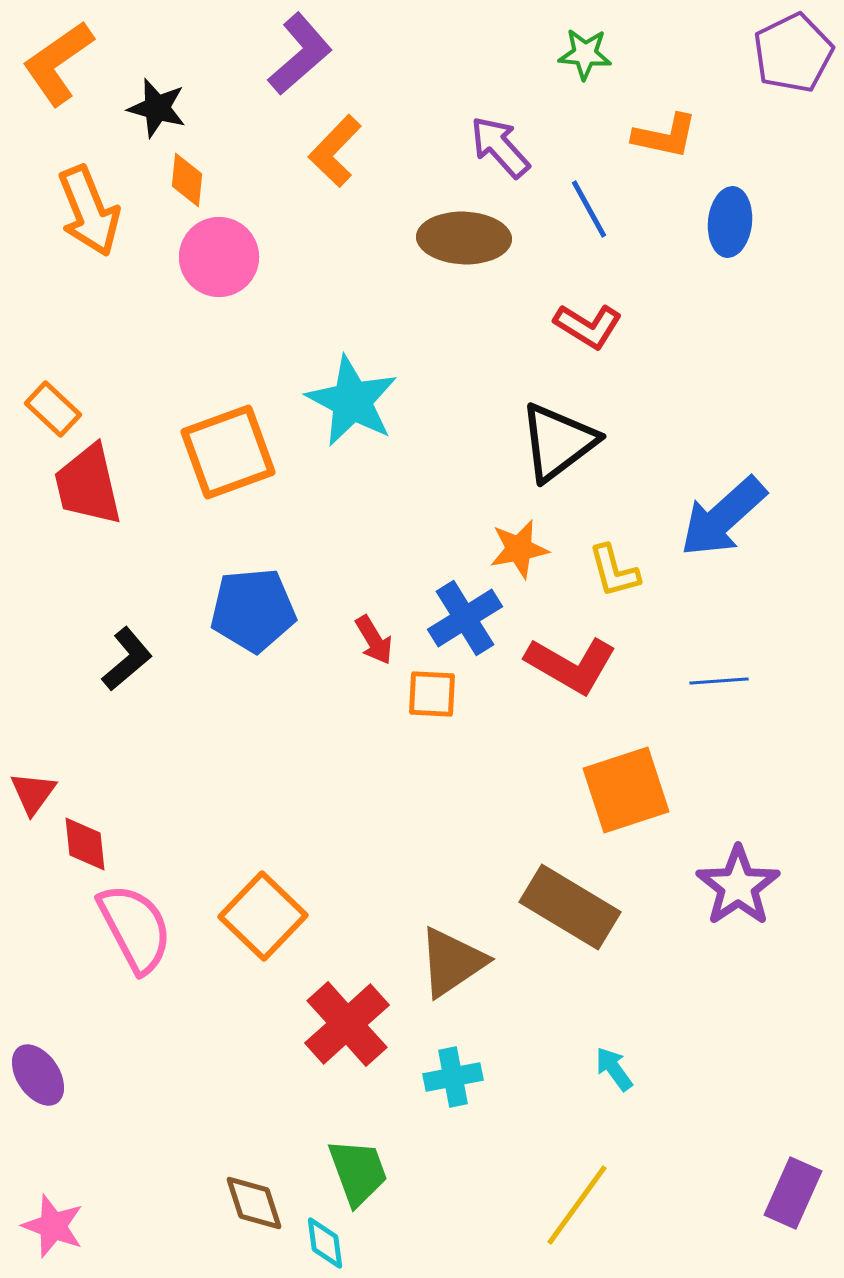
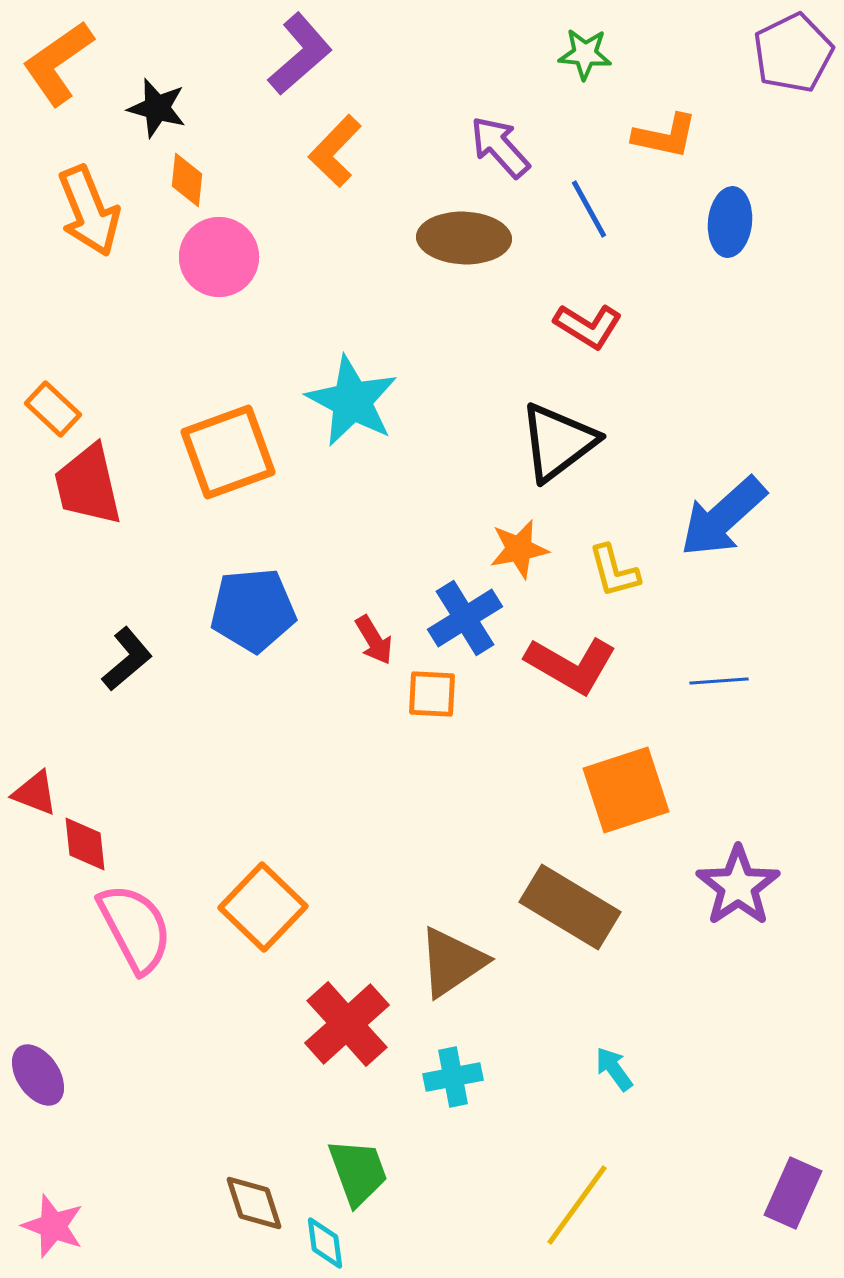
red triangle at (33, 793): moved 2 px right; rotated 45 degrees counterclockwise
orange square at (263, 916): moved 9 px up
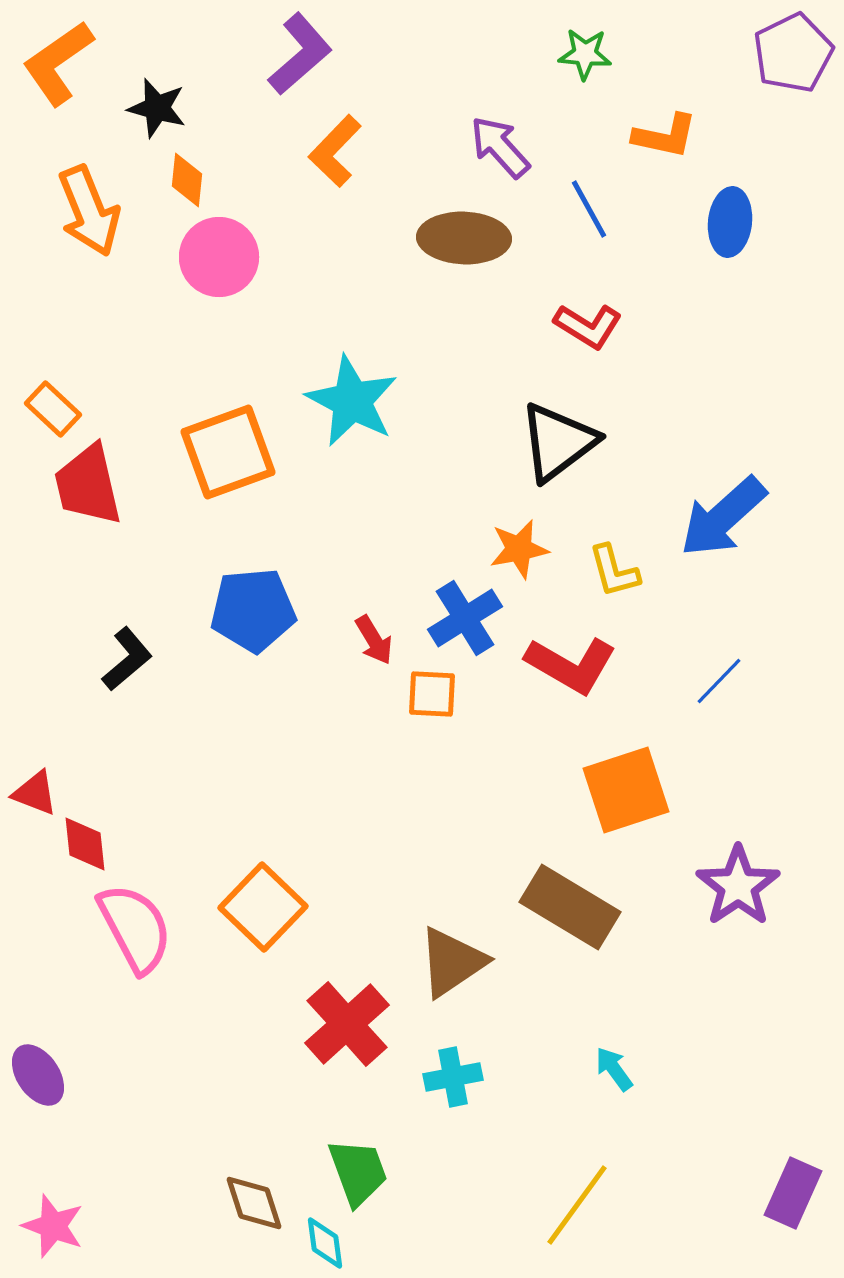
blue line at (719, 681): rotated 42 degrees counterclockwise
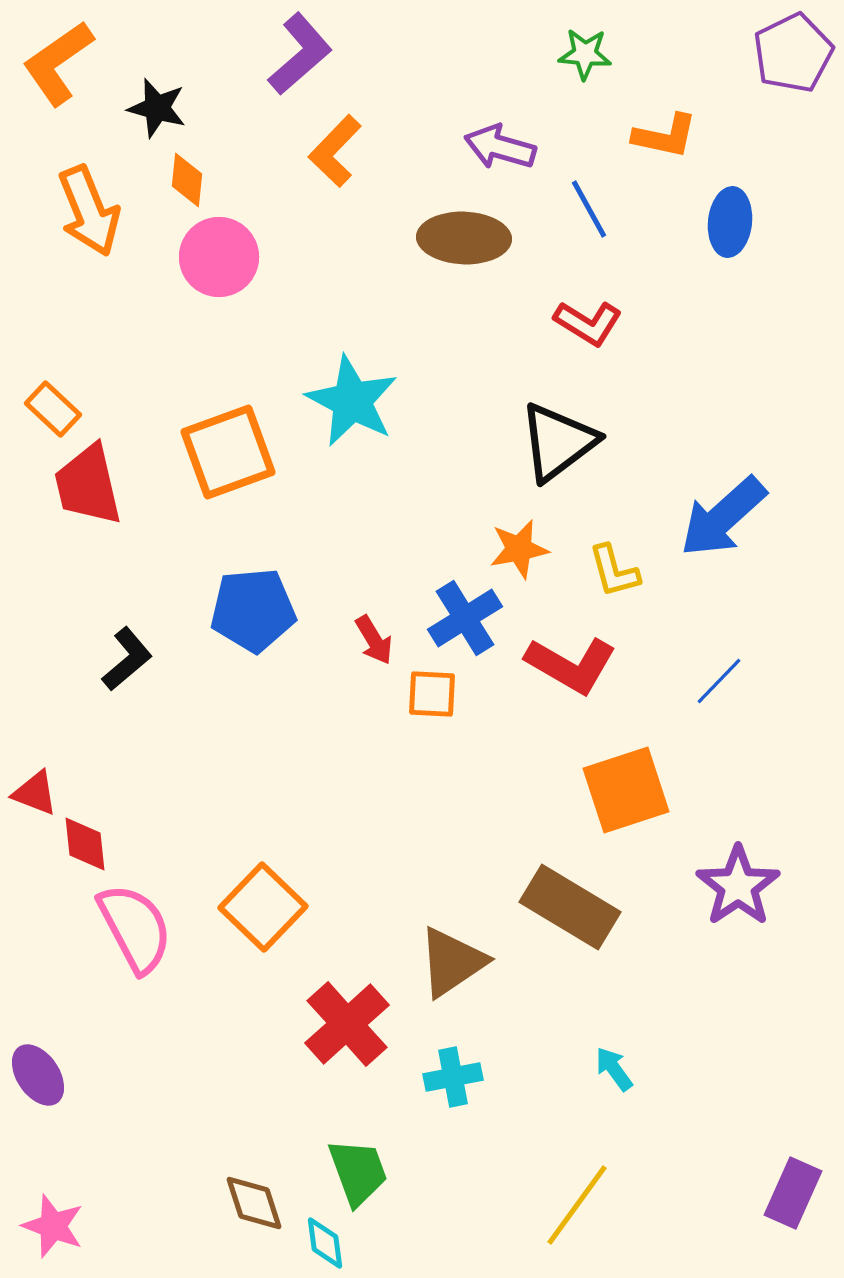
purple arrow at (500, 147): rotated 32 degrees counterclockwise
red L-shape at (588, 326): moved 3 px up
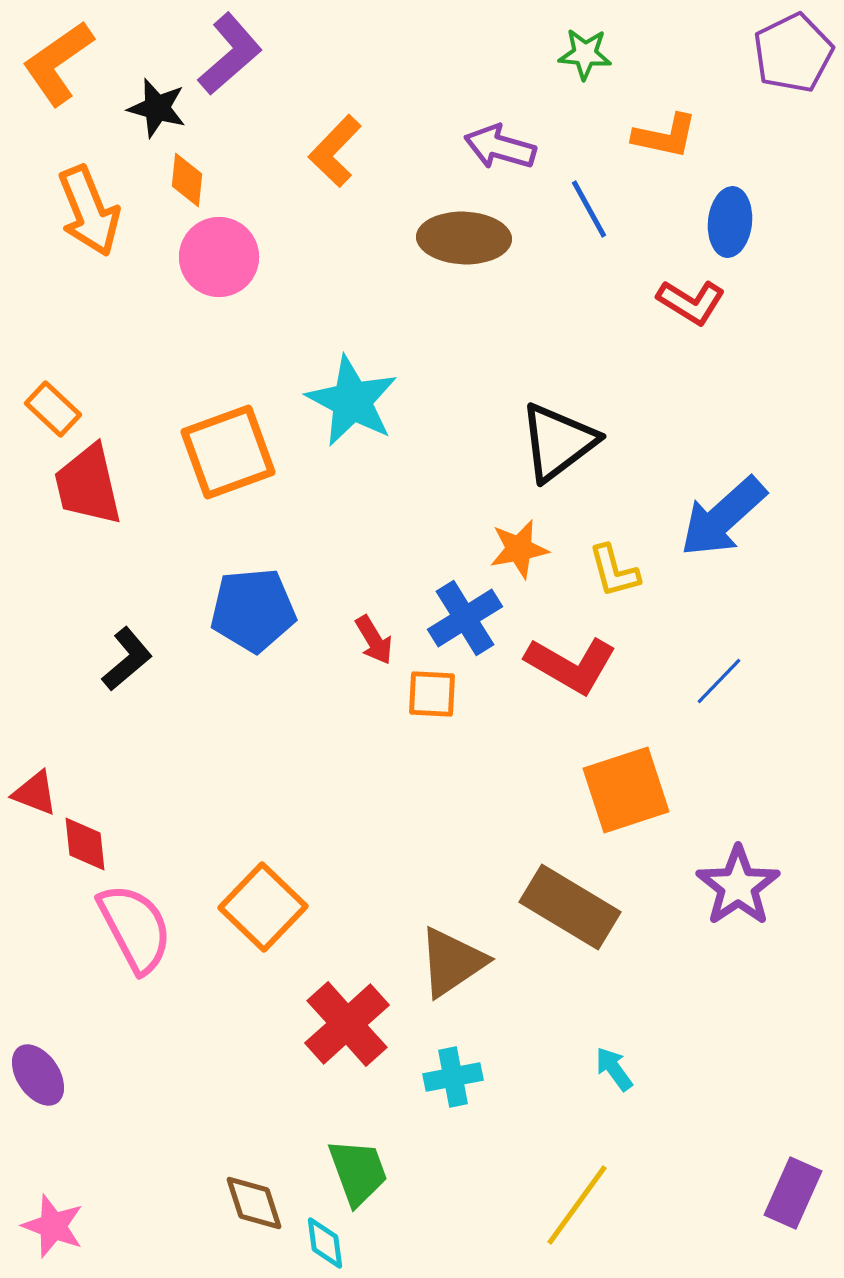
purple L-shape at (300, 54): moved 70 px left
red L-shape at (588, 323): moved 103 px right, 21 px up
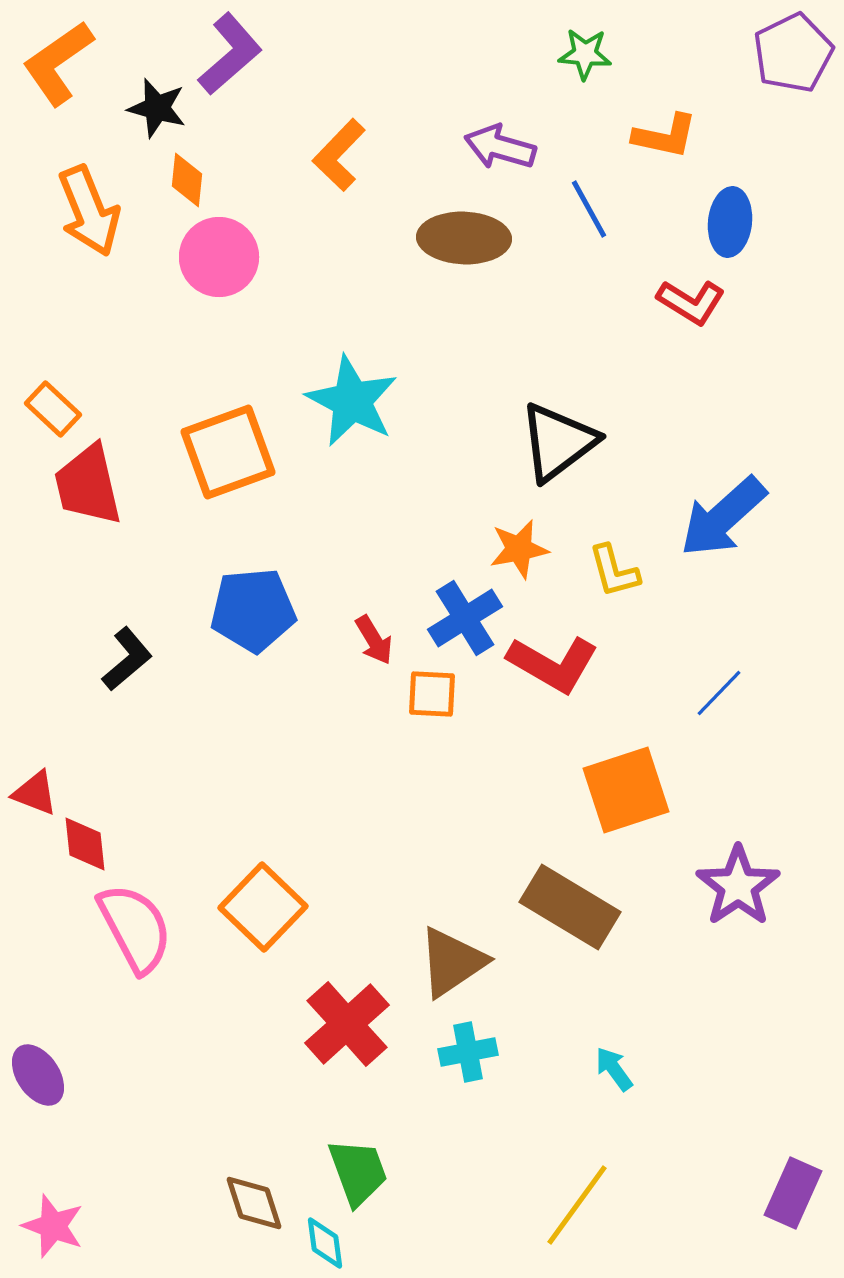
orange L-shape at (335, 151): moved 4 px right, 4 px down
red L-shape at (571, 665): moved 18 px left, 1 px up
blue line at (719, 681): moved 12 px down
cyan cross at (453, 1077): moved 15 px right, 25 px up
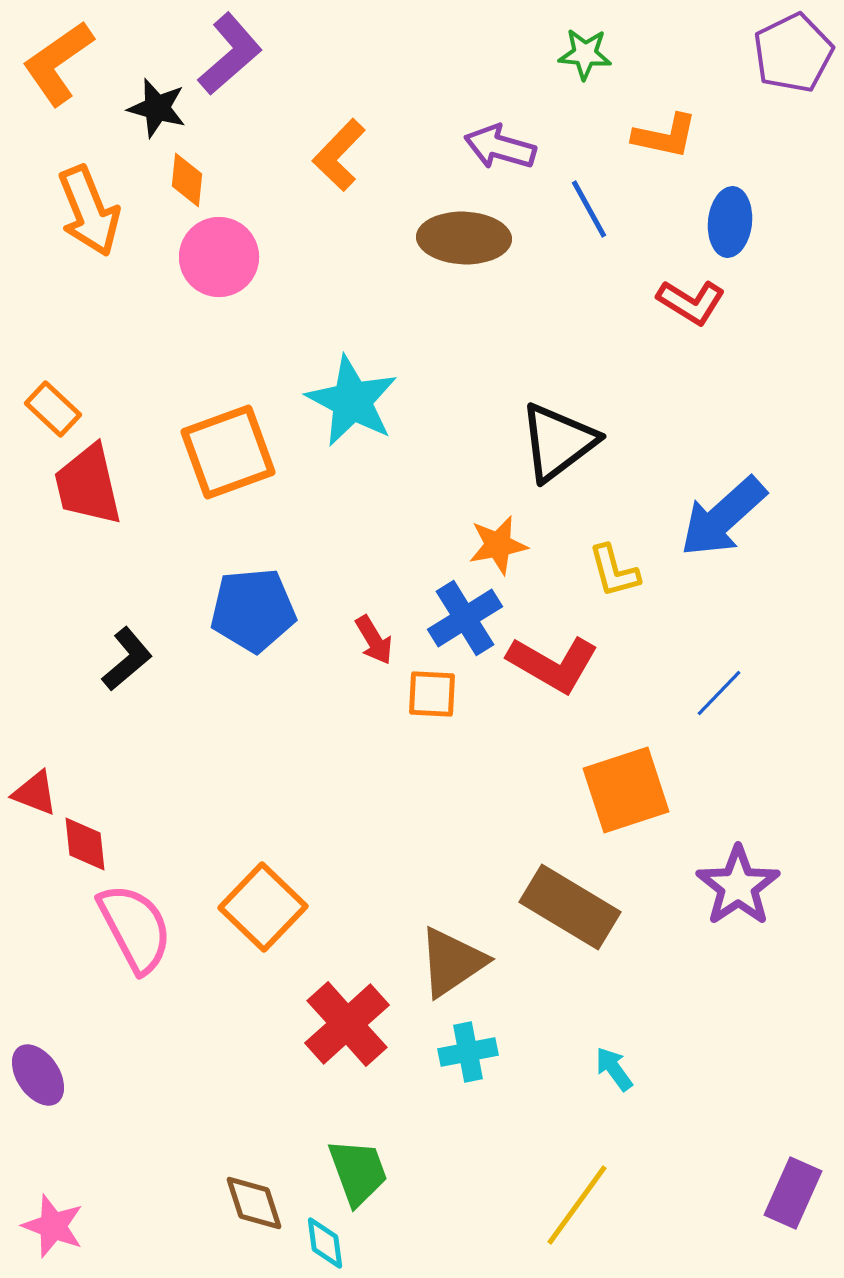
orange star at (519, 549): moved 21 px left, 4 px up
